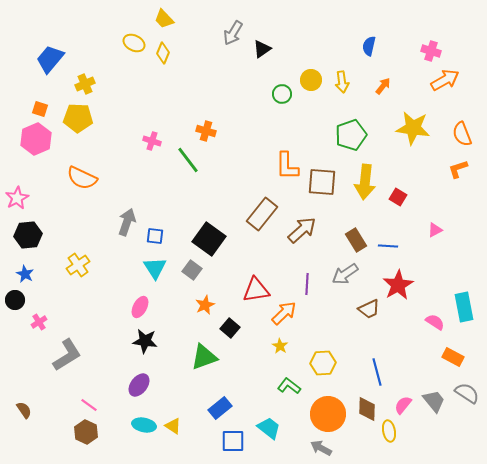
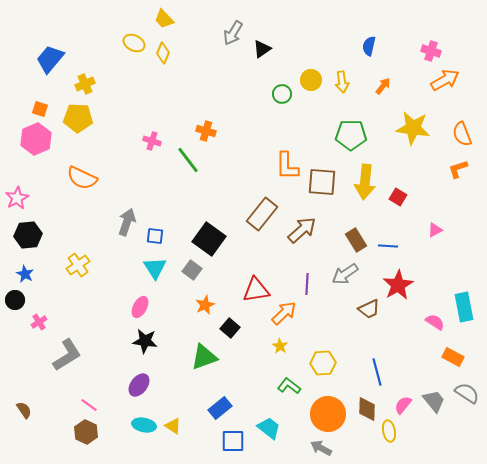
green pentagon at (351, 135): rotated 20 degrees clockwise
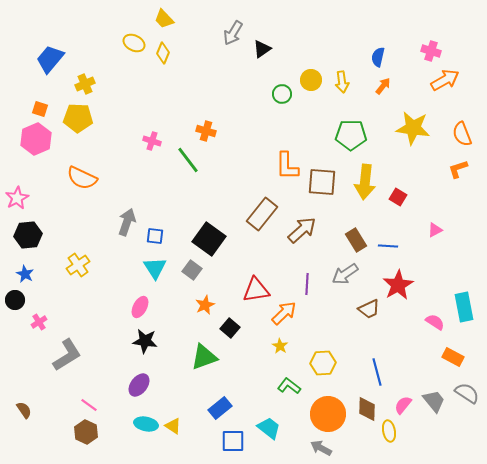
blue semicircle at (369, 46): moved 9 px right, 11 px down
cyan ellipse at (144, 425): moved 2 px right, 1 px up
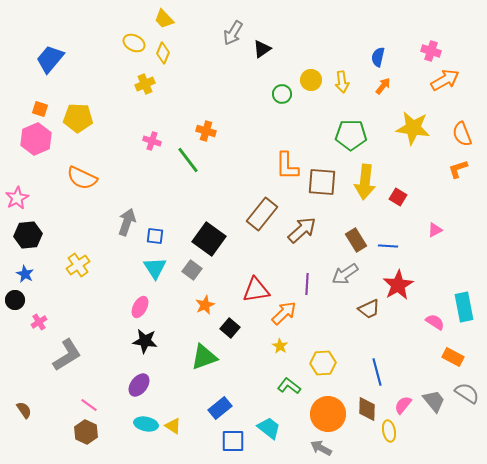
yellow cross at (85, 84): moved 60 px right
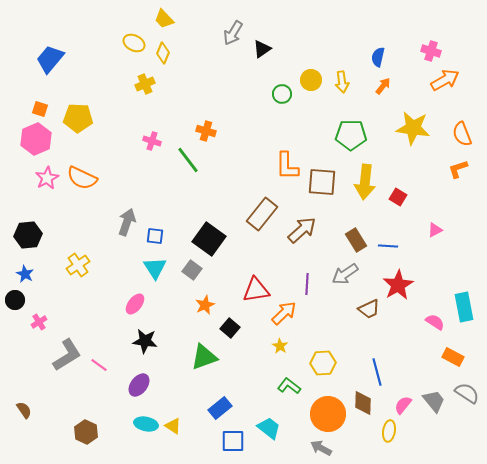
pink star at (17, 198): moved 30 px right, 20 px up
pink ellipse at (140, 307): moved 5 px left, 3 px up; rotated 10 degrees clockwise
pink line at (89, 405): moved 10 px right, 40 px up
brown diamond at (367, 409): moved 4 px left, 6 px up
yellow ellipse at (389, 431): rotated 20 degrees clockwise
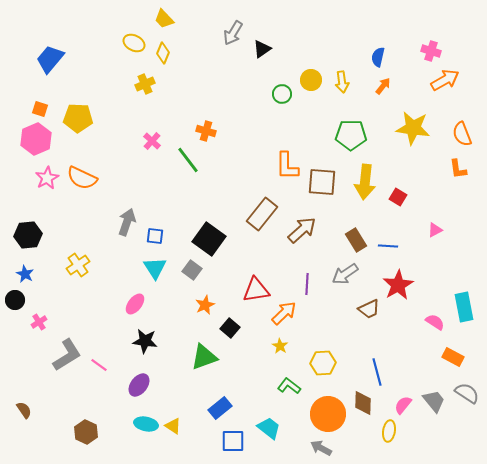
pink cross at (152, 141): rotated 24 degrees clockwise
orange L-shape at (458, 169): rotated 80 degrees counterclockwise
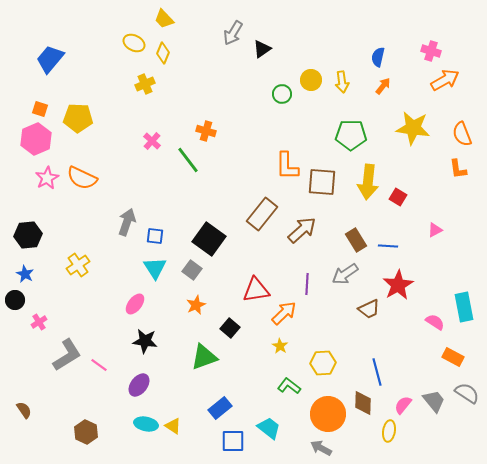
yellow arrow at (365, 182): moved 3 px right
orange star at (205, 305): moved 9 px left
